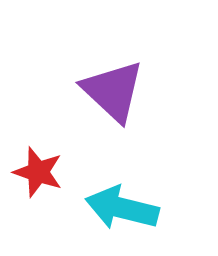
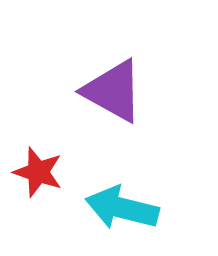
purple triangle: rotated 14 degrees counterclockwise
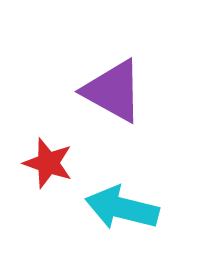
red star: moved 10 px right, 9 px up
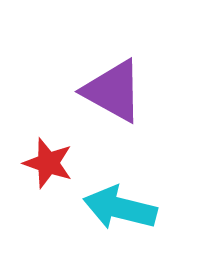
cyan arrow: moved 2 px left
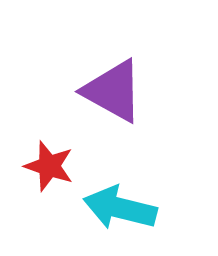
red star: moved 1 px right, 3 px down
